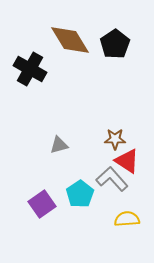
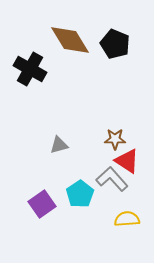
black pentagon: rotated 16 degrees counterclockwise
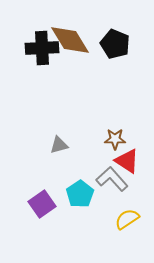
black cross: moved 12 px right, 21 px up; rotated 32 degrees counterclockwise
yellow semicircle: rotated 30 degrees counterclockwise
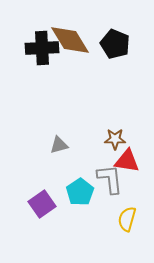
red triangle: rotated 24 degrees counterclockwise
gray L-shape: moved 2 px left; rotated 36 degrees clockwise
cyan pentagon: moved 2 px up
yellow semicircle: rotated 40 degrees counterclockwise
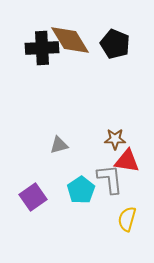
cyan pentagon: moved 1 px right, 2 px up
purple square: moved 9 px left, 7 px up
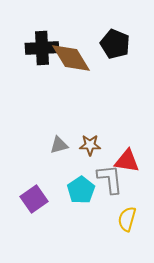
brown diamond: moved 1 px right, 18 px down
brown star: moved 25 px left, 6 px down
purple square: moved 1 px right, 2 px down
